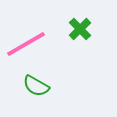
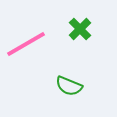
green semicircle: moved 33 px right; rotated 8 degrees counterclockwise
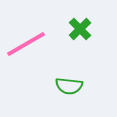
green semicircle: rotated 16 degrees counterclockwise
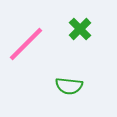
pink line: rotated 15 degrees counterclockwise
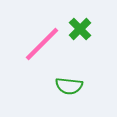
pink line: moved 16 px right
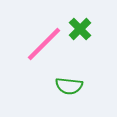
pink line: moved 2 px right
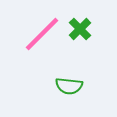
pink line: moved 2 px left, 10 px up
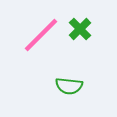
pink line: moved 1 px left, 1 px down
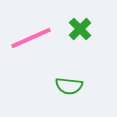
pink line: moved 10 px left, 3 px down; rotated 21 degrees clockwise
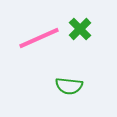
pink line: moved 8 px right
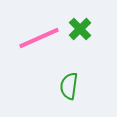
green semicircle: rotated 92 degrees clockwise
